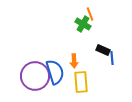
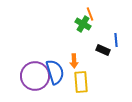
blue line: moved 4 px right, 18 px up
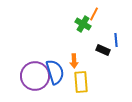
orange line: moved 4 px right; rotated 48 degrees clockwise
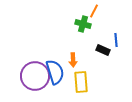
orange line: moved 3 px up
green cross: rotated 14 degrees counterclockwise
orange arrow: moved 1 px left, 1 px up
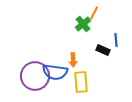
orange line: moved 2 px down
green cross: rotated 35 degrees clockwise
blue semicircle: rotated 115 degrees clockwise
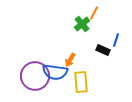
green cross: moved 1 px left
blue line: rotated 24 degrees clockwise
orange arrow: moved 3 px left; rotated 32 degrees clockwise
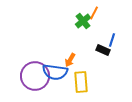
green cross: moved 1 px right, 3 px up
blue line: moved 4 px left
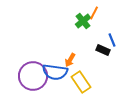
blue line: rotated 40 degrees counterclockwise
purple circle: moved 2 px left
yellow rectangle: rotated 30 degrees counterclockwise
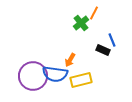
green cross: moved 2 px left, 2 px down
blue semicircle: moved 2 px down
yellow rectangle: moved 2 px up; rotated 70 degrees counterclockwise
